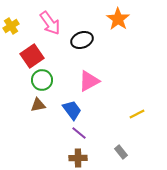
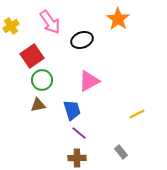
pink arrow: moved 1 px up
blue trapezoid: rotated 20 degrees clockwise
brown cross: moved 1 px left
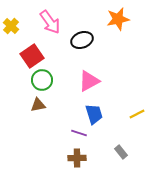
orange star: rotated 25 degrees clockwise
yellow cross: rotated 14 degrees counterclockwise
blue trapezoid: moved 22 px right, 4 px down
purple line: rotated 21 degrees counterclockwise
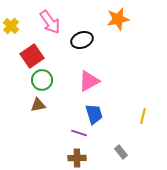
yellow line: moved 6 px right, 2 px down; rotated 49 degrees counterclockwise
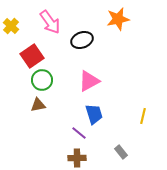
purple line: rotated 21 degrees clockwise
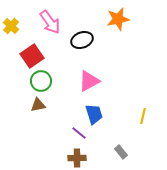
green circle: moved 1 px left, 1 px down
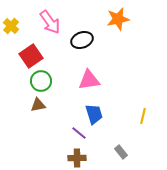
red square: moved 1 px left
pink triangle: moved 1 px up; rotated 20 degrees clockwise
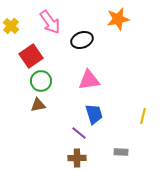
gray rectangle: rotated 48 degrees counterclockwise
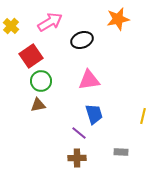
pink arrow: rotated 85 degrees counterclockwise
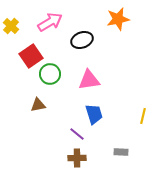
green circle: moved 9 px right, 7 px up
purple line: moved 2 px left, 1 px down
